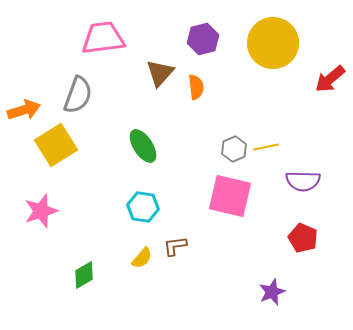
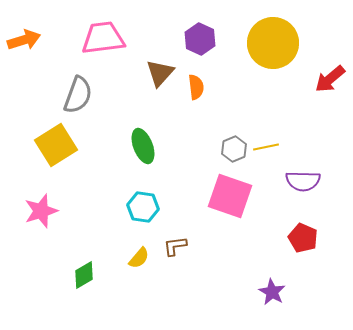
purple hexagon: moved 3 px left; rotated 20 degrees counterclockwise
orange arrow: moved 70 px up
green ellipse: rotated 12 degrees clockwise
pink square: rotated 6 degrees clockwise
yellow semicircle: moved 3 px left
purple star: rotated 20 degrees counterclockwise
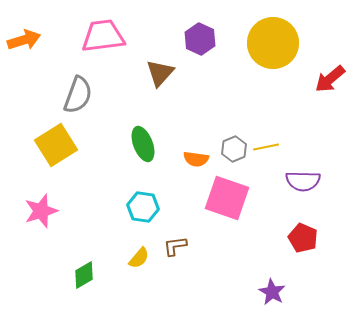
pink trapezoid: moved 2 px up
orange semicircle: moved 72 px down; rotated 105 degrees clockwise
green ellipse: moved 2 px up
pink square: moved 3 px left, 2 px down
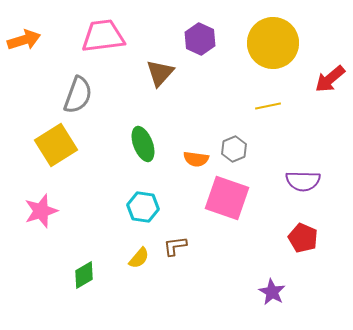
yellow line: moved 2 px right, 41 px up
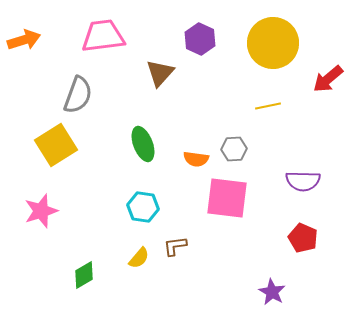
red arrow: moved 2 px left
gray hexagon: rotated 20 degrees clockwise
pink square: rotated 12 degrees counterclockwise
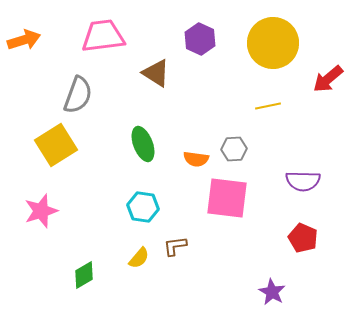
brown triangle: moved 4 px left; rotated 40 degrees counterclockwise
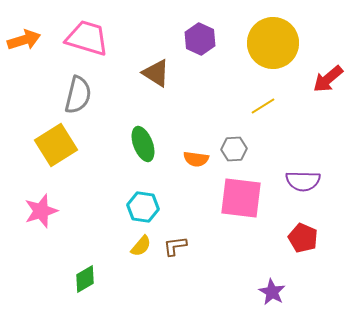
pink trapezoid: moved 16 px left, 2 px down; rotated 24 degrees clockwise
gray semicircle: rotated 6 degrees counterclockwise
yellow line: moved 5 px left; rotated 20 degrees counterclockwise
pink square: moved 14 px right
yellow semicircle: moved 2 px right, 12 px up
green diamond: moved 1 px right, 4 px down
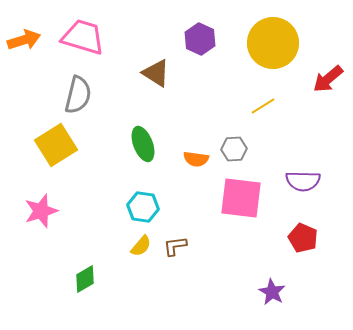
pink trapezoid: moved 4 px left, 1 px up
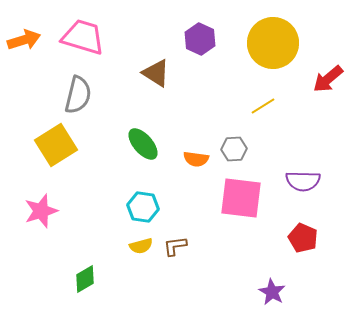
green ellipse: rotated 20 degrees counterclockwise
yellow semicircle: rotated 35 degrees clockwise
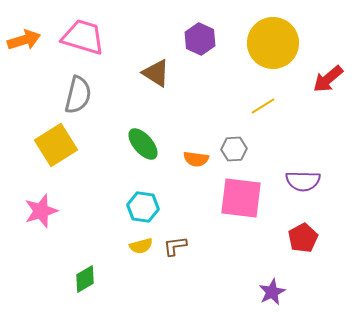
red pentagon: rotated 20 degrees clockwise
purple star: rotated 16 degrees clockwise
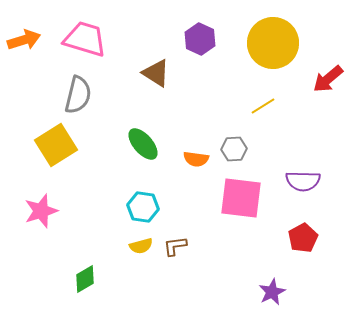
pink trapezoid: moved 2 px right, 2 px down
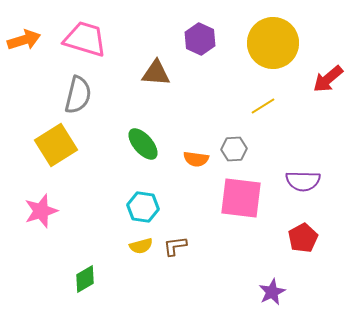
brown triangle: rotated 28 degrees counterclockwise
